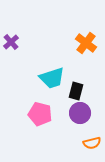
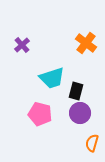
purple cross: moved 11 px right, 3 px down
orange semicircle: rotated 120 degrees clockwise
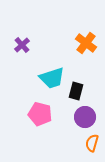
purple circle: moved 5 px right, 4 px down
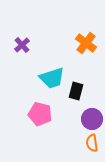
purple circle: moved 7 px right, 2 px down
orange semicircle: rotated 24 degrees counterclockwise
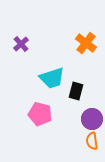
purple cross: moved 1 px left, 1 px up
orange semicircle: moved 2 px up
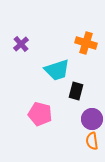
orange cross: rotated 20 degrees counterclockwise
cyan trapezoid: moved 5 px right, 8 px up
